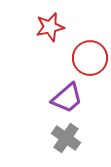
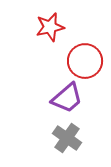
red circle: moved 5 px left, 3 px down
gray cross: moved 1 px right
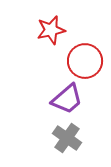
red star: moved 1 px right, 3 px down
purple trapezoid: moved 1 px down
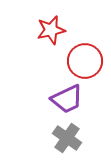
purple trapezoid: rotated 16 degrees clockwise
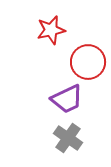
red circle: moved 3 px right, 1 px down
gray cross: moved 1 px right
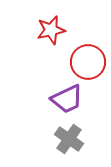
gray cross: moved 1 px right, 1 px down
